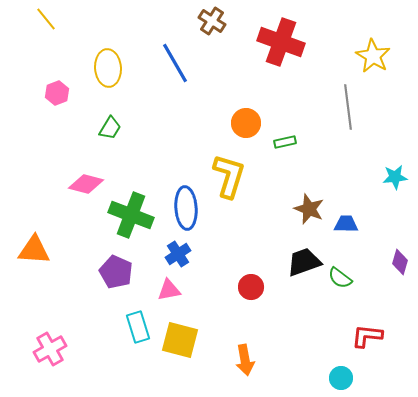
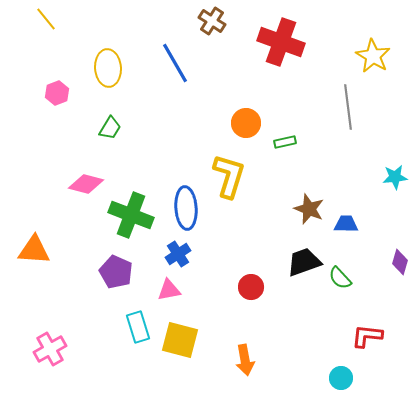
green semicircle: rotated 10 degrees clockwise
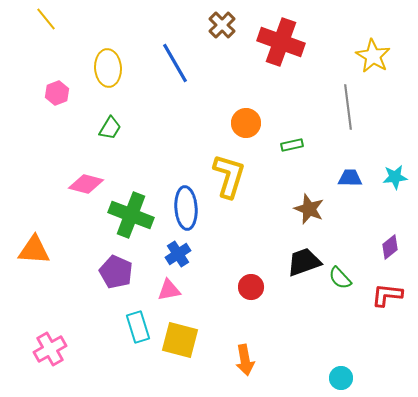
brown cross: moved 10 px right, 4 px down; rotated 12 degrees clockwise
green rectangle: moved 7 px right, 3 px down
blue trapezoid: moved 4 px right, 46 px up
purple diamond: moved 10 px left, 15 px up; rotated 35 degrees clockwise
red L-shape: moved 20 px right, 41 px up
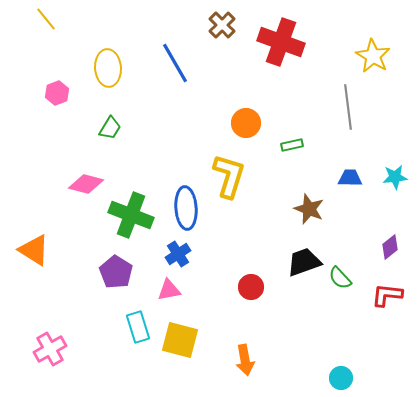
orange triangle: rotated 28 degrees clockwise
purple pentagon: rotated 8 degrees clockwise
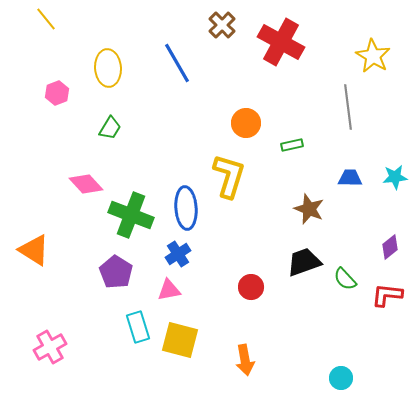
red cross: rotated 9 degrees clockwise
blue line: moved 2 px right
pink diamond: rotated 32 degrees clockwise
green semicircle: moved 5 px right, 1 px down
pink cross: moved 2 px up
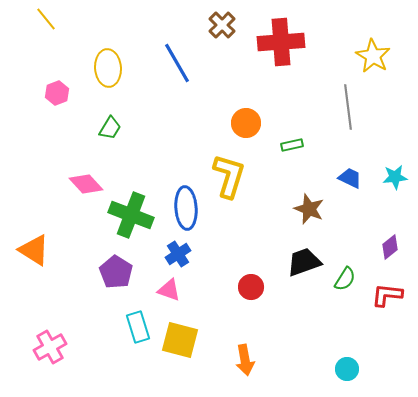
red cross: rotated 33 degrees counterclockwise
blue trapezoid: rotated 25 degrees clockwise
green semicircle: rotated 105 degrees counterclockwise
pink triangle: rotated 30 degrees clockwise
cyan circle: moved 6 px right, 9 px up
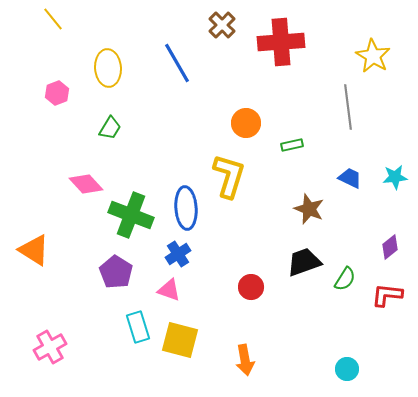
yellow line: moved 7 px right
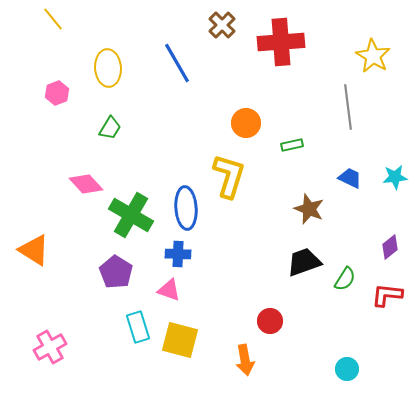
green cross: rotated 9 degrees clockwise
blue cross: rotated 35 degrees clockwise
red circle: moved 19 px right, 34 px down
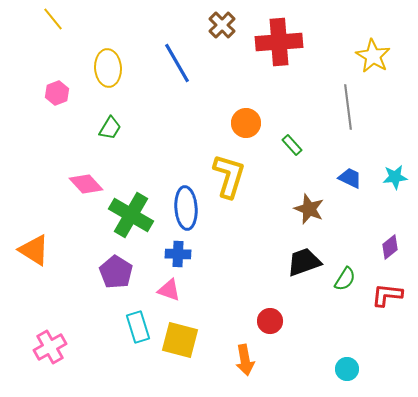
red cross: moved 2 px left
green rectangle: rotated 60 degrees clockwise
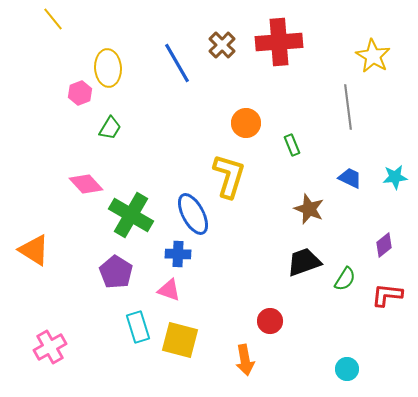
brown cross: moved 20 px down
pink hexagon: moved 23 px right
green rectangle: rotated 20 degrees clockwise
blue ellipse: moved 7 px right, 6 px down; rotated 24 degrees counterclockwise
purple diamond: moved 6 px left, 2 px up
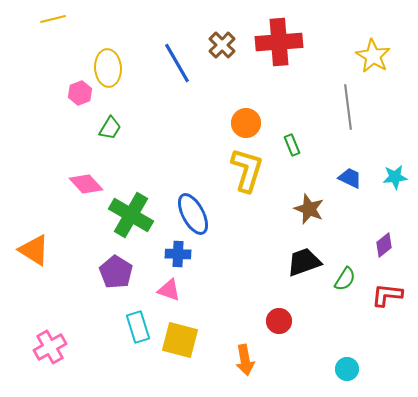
yellow line: rotated 65 degrees counterclockwise
yellow L-shape: moved 18 px right, 6 px up
red circle: moved 9 px right
